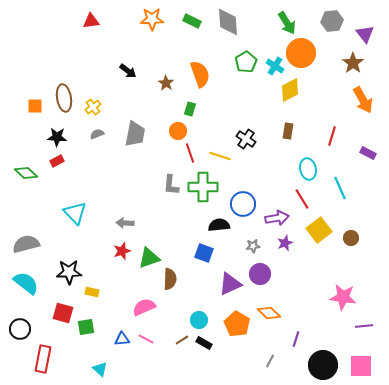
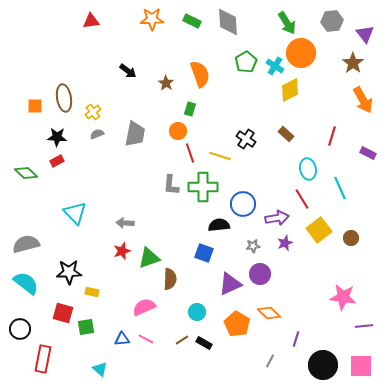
yellow cross at (93, 107): moved 5 px down
brown rectangle at (288, 131): moved 2 px left, 3 px down; rotated 56 degrees counterclockwise
cyan circle at (199, 320): moved 2 px left, 8 px up
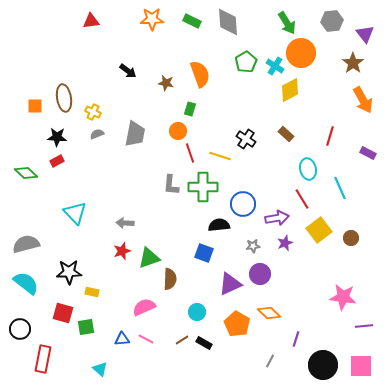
brown star at (166, 83): rotated 21 degrees counterclockwise
yellow cross at (93, 112): rotated 28 degrees counterclockwise
red line at (332, 136): moved 2 px left
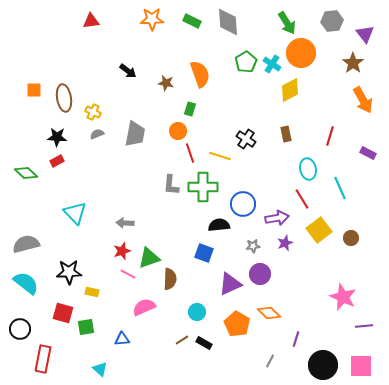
cyan cross at (275, 66): moved 3 px left, 2 px up
orange square at (35, 106): moved 1 px left, 16 px up
brown rectangle at (286, 134): rotated 35 degrees clockwise
pink star at (343, 297): rotated 16 degrees clockwise
pink line at (146, 339): moved 18 px left, 65 px up
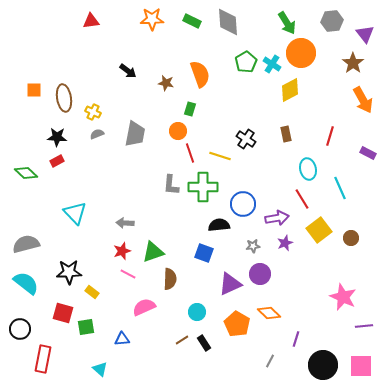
green triangle at (149, 258): moved 4 px right, 6 px up
yellow rectangle at (92, 292): rotated 24 degrees clockwise
black rectangle at (204, 343): rotated 28 degrees clockwise
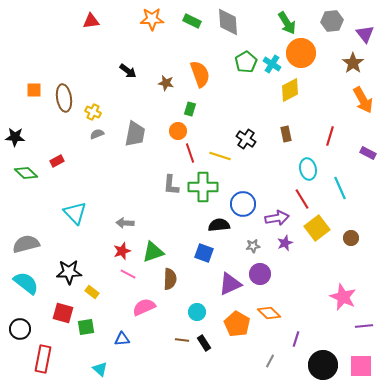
black star at (57, 137): moved 42 px left
yellow square at (319, 230): moved 2 px left, 2 px up
brown line at (182, 340): rotated 40 degrees clockwise
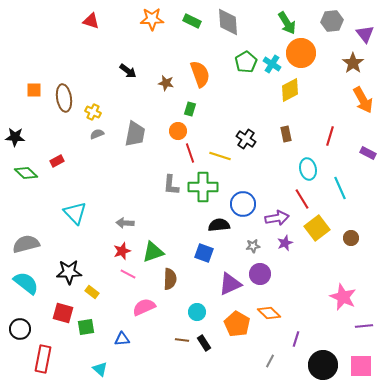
red triangle at (91, 21): rotated 24 degrees clockwise
